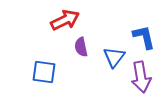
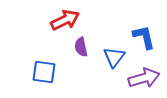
purple arrow: moved 3 px right, 1 px down; rotated 96 degrees counterclockwise
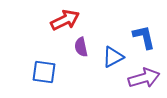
blue triangle: moved 1 px left; rotated 25 degrees clockwise
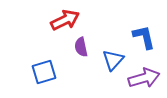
blue triangle: moved 3 px down; rotated 20 degrees counterclockwise
blue square: rotated 25 degrees counterclockwise
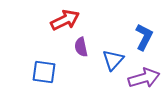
blue L-shape: rotated 40 degrees clockwise
blue square: rotated 25 degrees clockwise
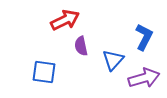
purple semicircle: moved 1 px up
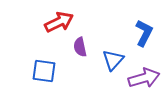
red arrow: moved 6 px left, 2 px down
blue L-shape: moved 4 px up
purple semicircle: moved 1 px left, 1 px down
blue square: moved 1 px up
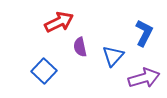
blue triangle: moved 4 px up
blue square: rotated 35 degrees clockwise
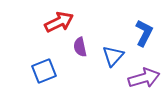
blue square: rotated 25 degrees clockwise
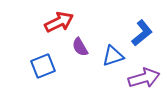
blue L-shape: moved 2 px left; rotated 24 degrees clockwise
purple semicircle: rotated 18 degrees counterclockwise
blue triangle: rotated 30 degrees clockwise
blue square: moved 1 px left, 5 px up
